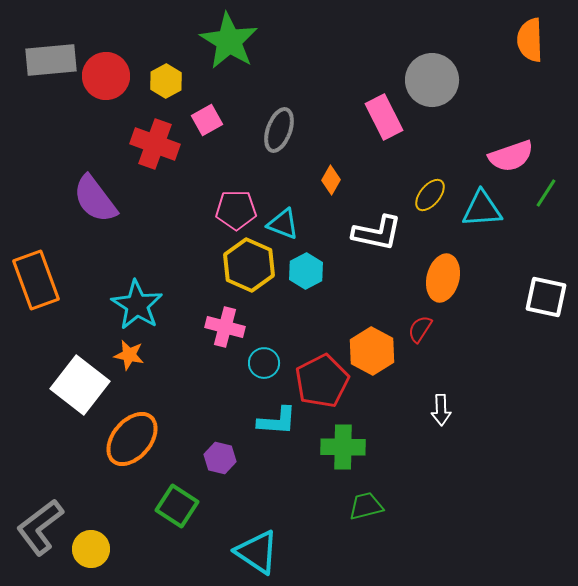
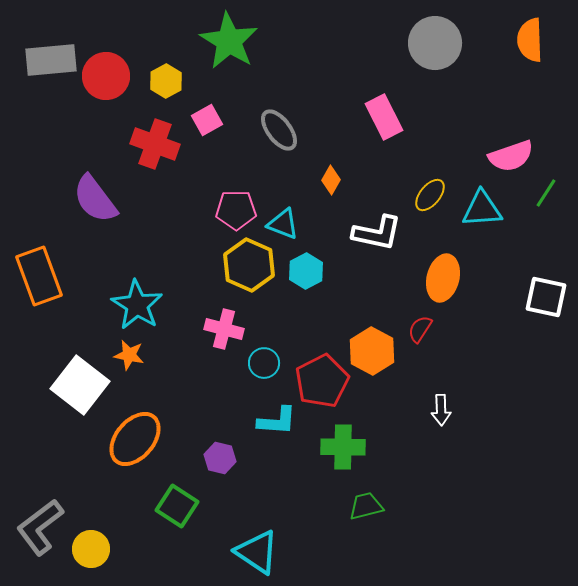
gray circle at (432, 80): moved 3 px right, 37 px up
gray ellipse at (279, 130): rotated 57 degrees counterclockwise
orange rectangle at (36, 280): moved 3 px right, 4 px up
pink cross at (225, 327): moved 1 px left, 2 px down
orange ellipse at (132, 439): moved 3 px right
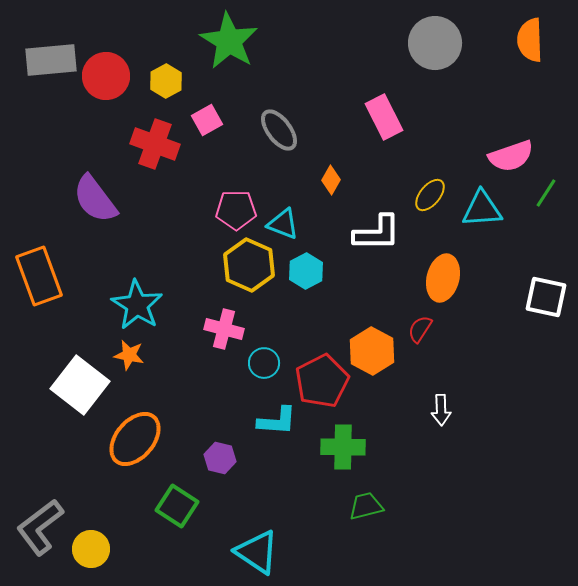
white L-shape at (377, 233): rotated 12 degrees counterclockwise
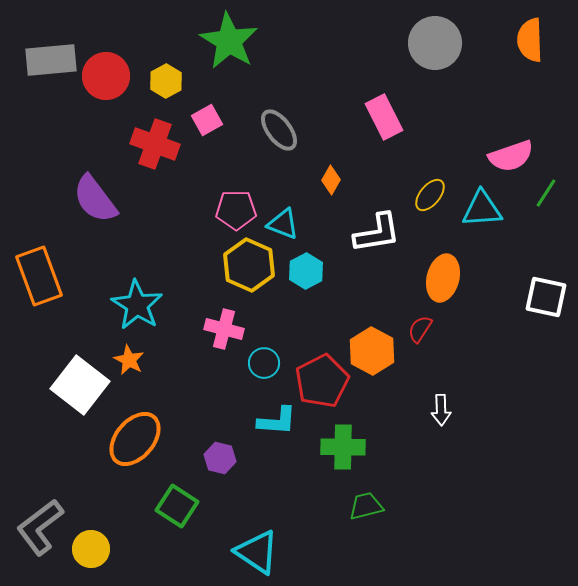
white L-shape at (377, 233): rotated 9 degrees counterclockwise
orange star at (129, 355): moved 5 px down; rotated 16 degrees clockwise
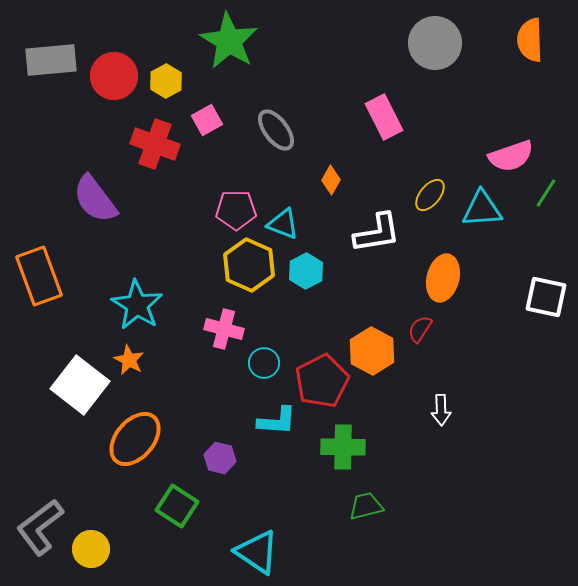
red circle at (106, 76): moved 8 px right
gray ellipse at (279, 130): moved 3 px left
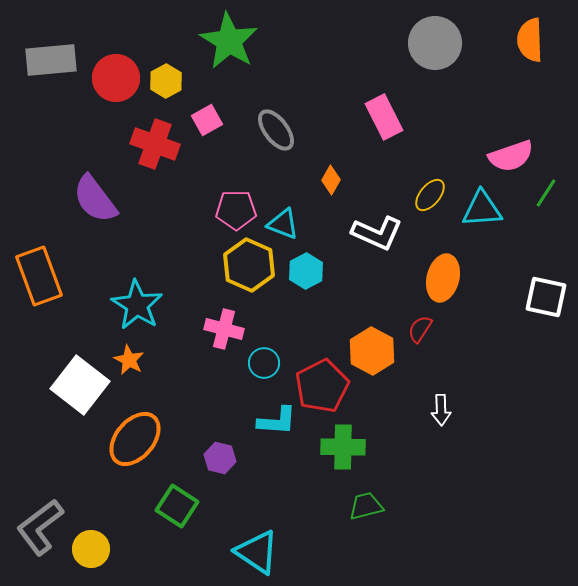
red circle at (114, 76): moved 2 px right, 2 px down
white L-shape at (377, 233): rotated 33 degrees clockwise
red pentagon at (322, 381): moved 5 px down
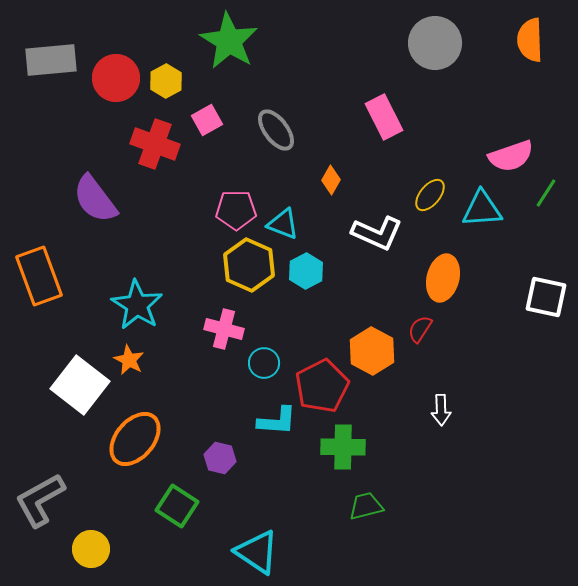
gray L-shape at (40, 527): moved 27 px up; rotated 8 degrees clockwise
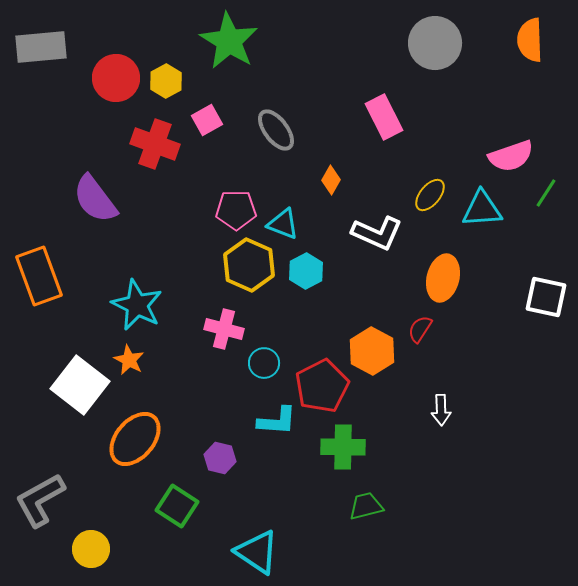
gray rectangle at (51, 60): moved 10 px left, 13 px up
cyan star at (137, 305): rotated 6 degrees counterclockwise
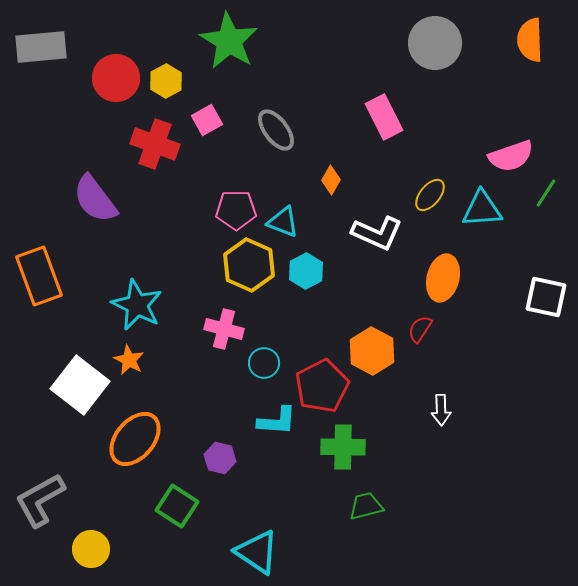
cyan triangle at (283, 224): moved 2 px up
